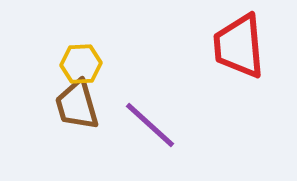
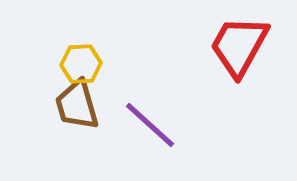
red trapezoid: rotated 34 degrees clockwise
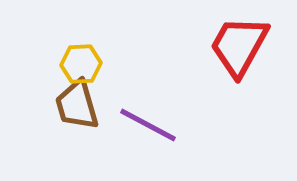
purple line: moved 2 px left; rotated 14 degrees counterclockwise
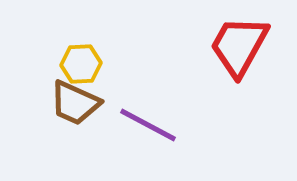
brown trapezoid: moved 2 px left, 2 px up; rotated 50 degrees counterclockwise
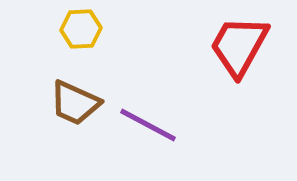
yellow hexagon: moved 35 px up
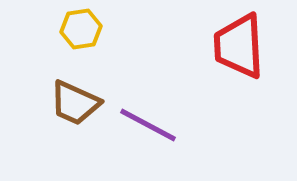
yellow hexagon: rotated 6 degrees counterclockwise
red trapezoid: rotated 32 degrees counterclockwise
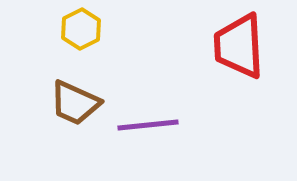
yellow hexagon: rotated 18 degrees counterclockwise
purple line: rotated 34 degrees counterclockwise
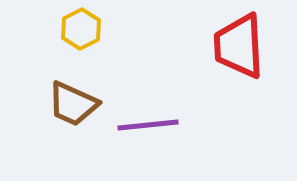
brown trapezoid: moved 2 px left, 1 px down
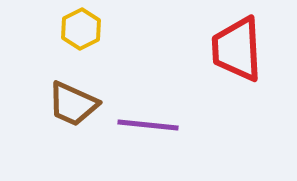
red trapezoid: moved 2 px left, 3 px down
purple line: rotated 12 degrees clockwise
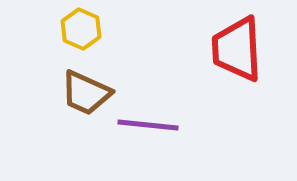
yellow hexagon: rotated 9 degrees counterclockwise
brown trapezoid: moved 13 px right, 11 px up
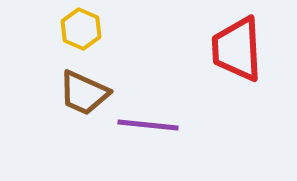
brown trapezoid: moved 2 px left
